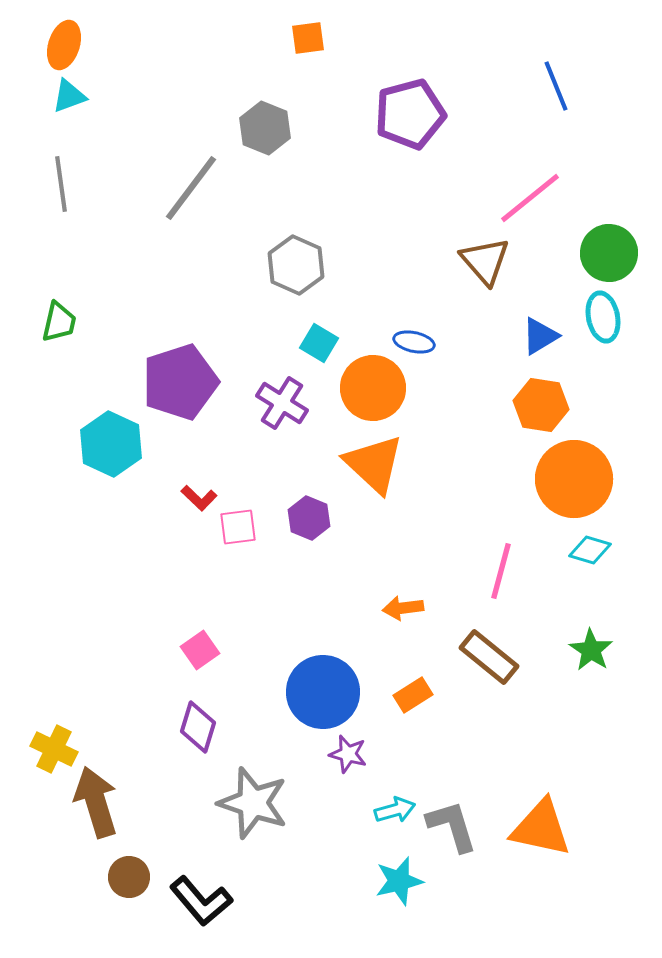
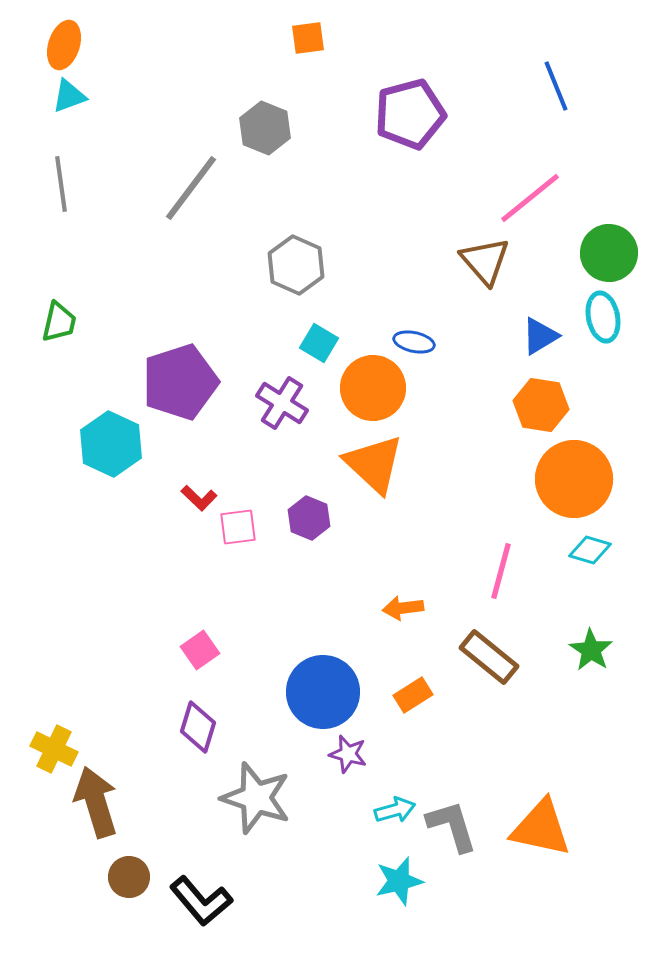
gray star at (253, 803): moved 3 px right, 5 px up
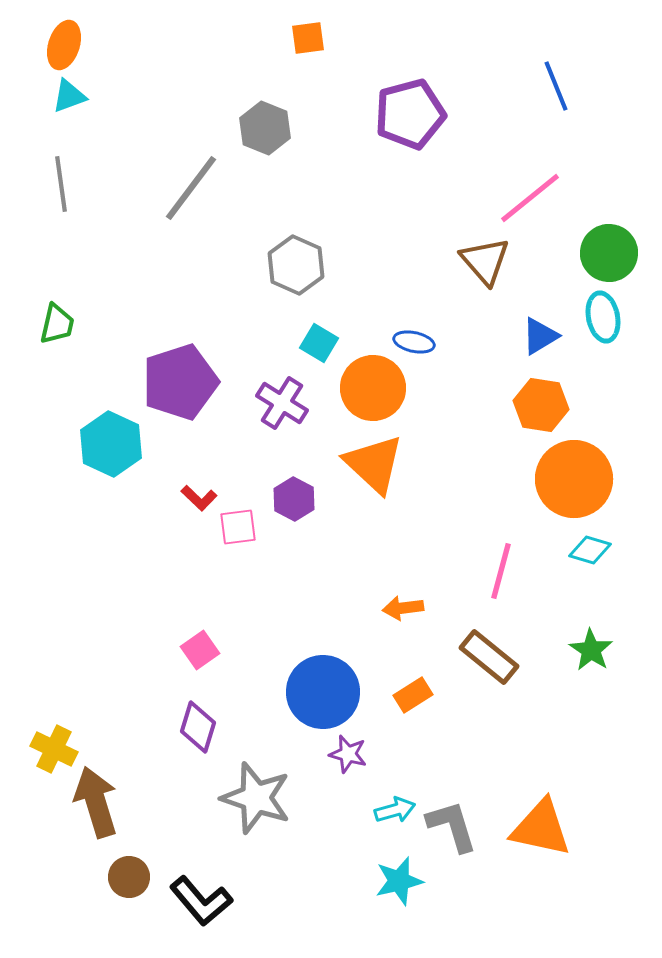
green trapezoid at (59, 322): moved 2 px left, 2 px down
purple hexagon at (309, 518): moved 15 px left, 19 px up; rotated 6 degrees clockwise
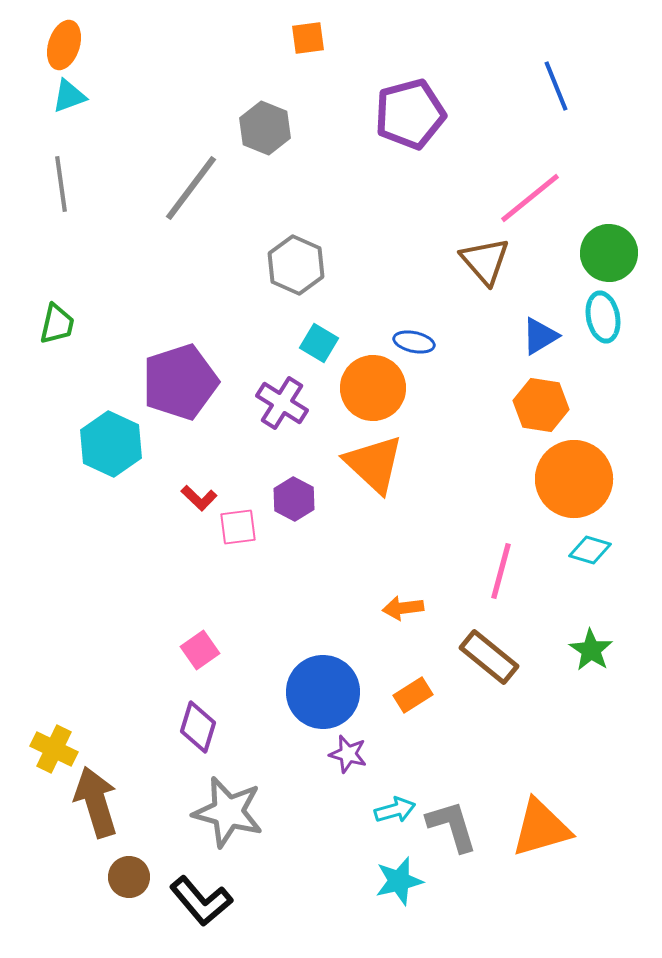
gray star at (256, 798): moved 28 px left, 14 px down; rotated 4 degrees counterclockwise
orange triangle at (541, 828): rotated 28 degrees counterclockwise
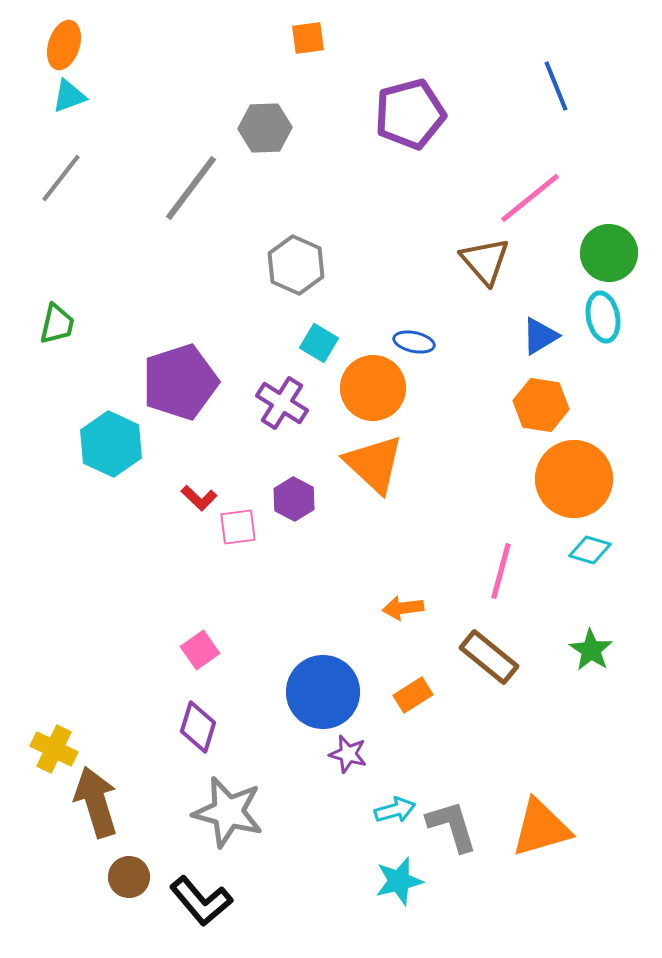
gray hexagon at (265, 128): rotated 24 degrees counterclockwise
gray line at (61, 184): moved 6 px up; rotated 46 degrees clockwise
